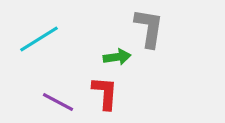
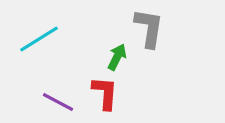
green arrow: rotated 56 degrees counterclockwise
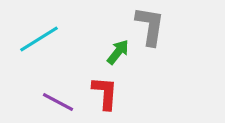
gray L-shape: moved 1 px right, 2 px up
green arrow: moved 1 px right, 5 px up; rotated 12 degrees clockwise
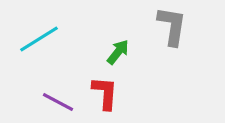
gray L-shape: moved 22 px right
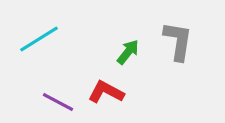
gray L-shape: moved 6 px right, 15 px down
green arrow: moved 10 px right
red L-shape: moved 1 px right, 1 px up; rotated 66 degrees counterclockwise
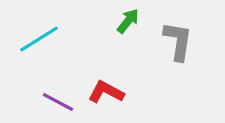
green arrow: moved 31 px up
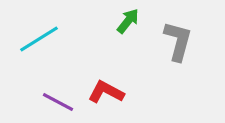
gray L-shape: rotated 6 degrees clockwise
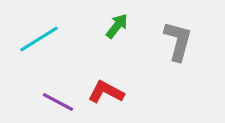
green arrow: moved 11 px left, 5 px down
